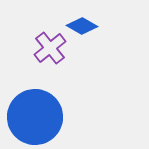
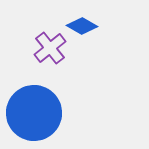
blue circle: moved 1 px left, 4 px up
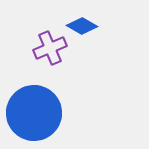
purple cross: rotated 16 degrees clockwise
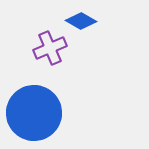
blue diamond: moved 1 px left, 5 px up
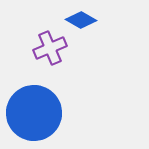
blue diamond: moved 1 px up
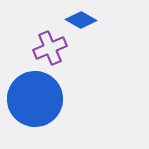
blue circle: moved 1 px right, 14 px up
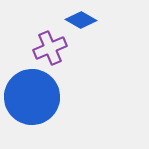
blue circle: moved 3 px left, 2 px up
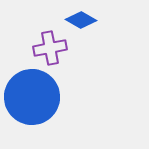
purple cross: rotated 12 degrees clockwise
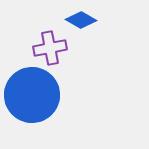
blue circle: moved 2 px up
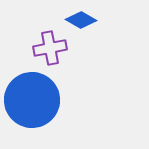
blue circle: moved 5 px down
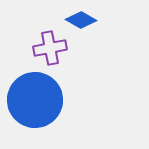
blue circle: moved 3 px right
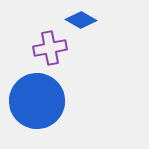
blue circle: moved 2 px right, 1 px down
